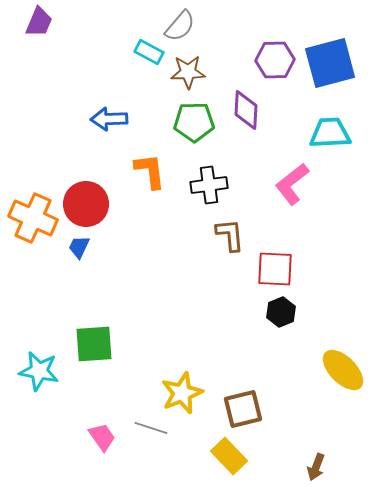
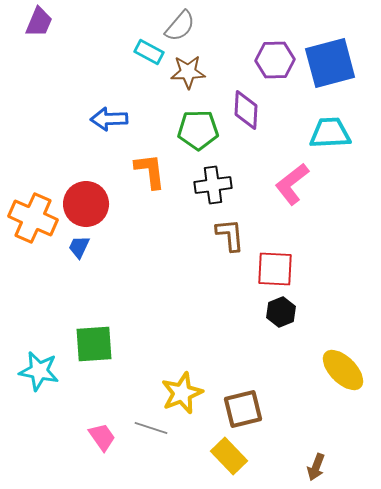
green pentagon: moved 4 px right, 8 px down
black cross: moved 4 px right
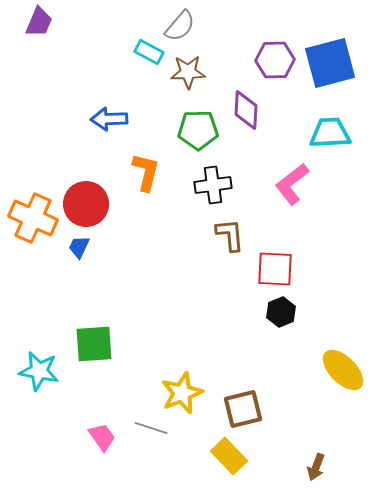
orange L-shape: moved 4 px left, 1 px down; rotated 21 degrees clockwise
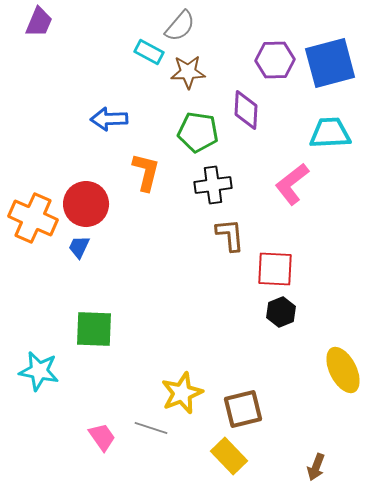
green pentagon: moved 2 px down; rotated 9 degrees clockwise
green square: moved 15 px up; rotated 6 degrees clockwise
yellow ellipse: rotated 18 degrees clockwise
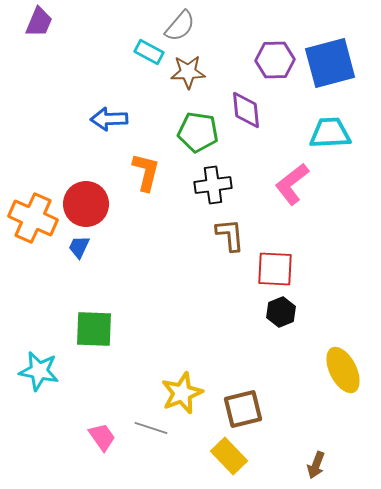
purple diamond: rotated 9 degrees counterclockwise
brown arrow: moved 2 px up
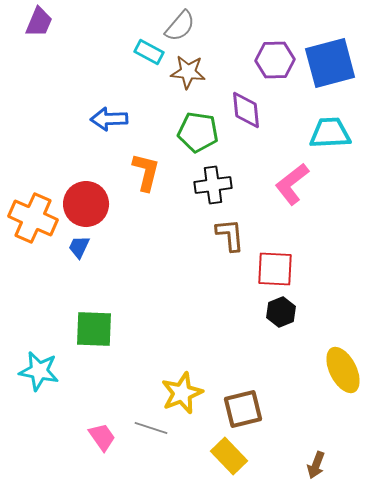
brown star: rotated 8 degrees clockwise
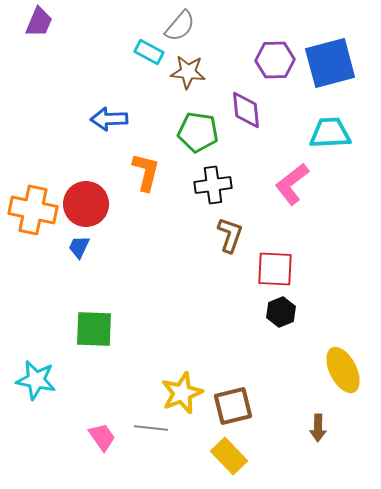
orange cross: moved 8 px up; rotated 12 degrees counterclockwise
brown L-shape: rotated 24 degrees clockwise
cyan star: moved 3 px left, 9 px down
brown square: moved 10 px left, 3 px up
gray line: rotated 12 degrees counterclockwise
brown arrow: moved 2 px right, 37 px up; rotated 20 degrees counterclockwise
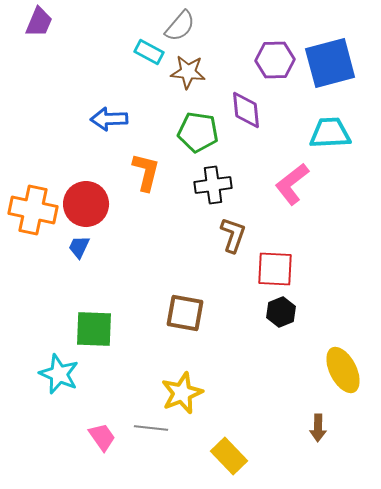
brown L-shape: moved 3 px right
cyan star: moved 23 px right, 6 px up; rotated 12 degrees clockwise
brown square: moved 48 px left, 93 px up; rotated 24 degrees clockwise
